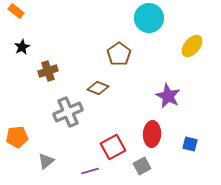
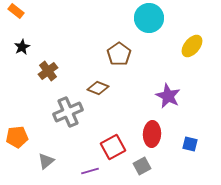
brown cross: rotated 18 degrees counterclockwise
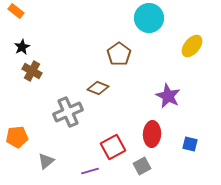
brown cross: moved 16 px left; rotated 24 degrees counterclockwise
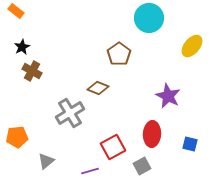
gray cross: moved 2 px right, 1 px down; rotated 8 degrees counterclockwise
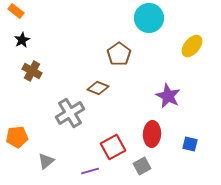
black star: moved 7 px up
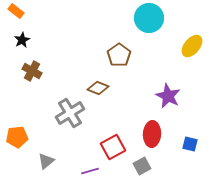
brown pentagon: moved 1 px down
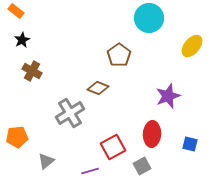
purple star: rotated 25 degrees clockwise
